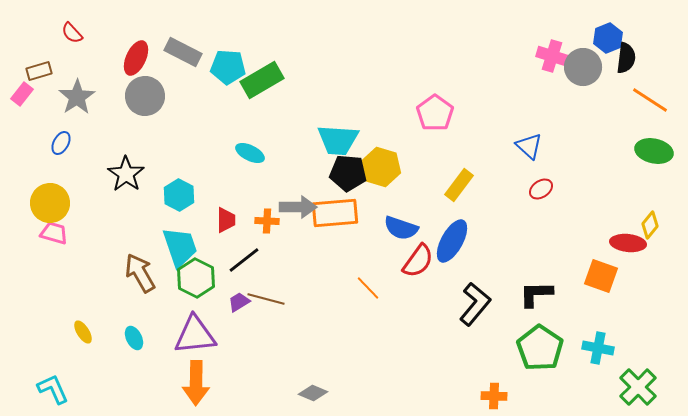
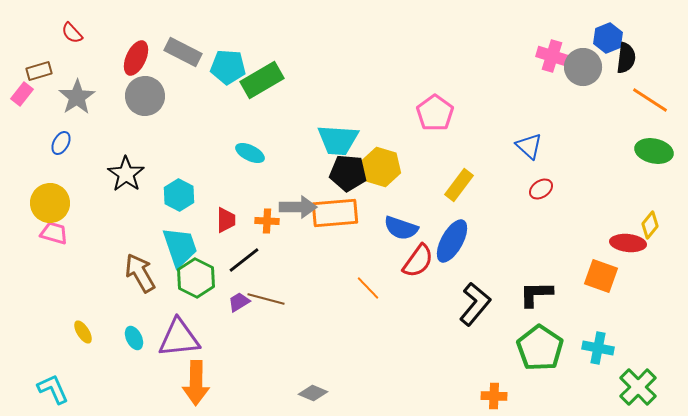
purple triangle at (195, 335): moved 16 px left, 3 px down
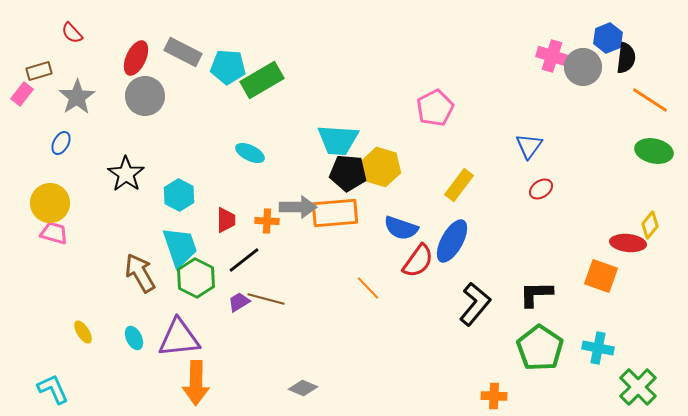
pink pentagon at (435, 113): moved 5 px up; rotated 9 degrees clockwise
blue triangle at (529, 146): rotated 24 degrees clockwise
gray diamond at (313, 393): moved 10 px left, 5 px up
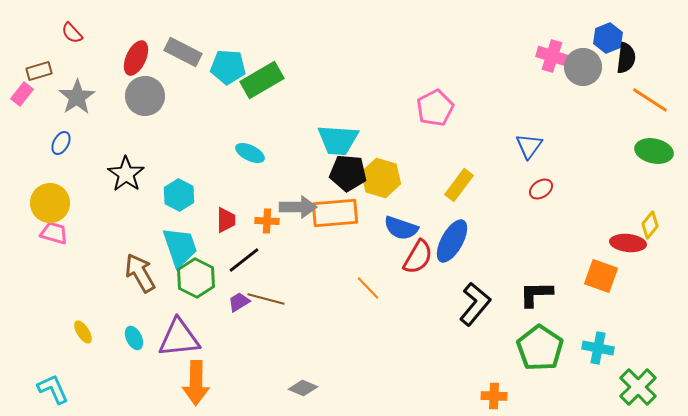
yellow hexagon at (381, 167): moved 11 px down
red semicircle at (418, 261): moved 4 px up; rotated 6 degrees counterclockwise
